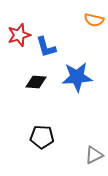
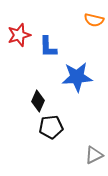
blue L-shape: moved 2 px right; rotated 15 degrees clockwise
black diamond: moved 2 px right, 19 px down; rotated 70 degrees counterclockwise
black pentagon: moved 9 px right, 10 px up; rotated 10 degrees counterclockwise
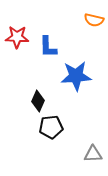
red star: moved 2 px left, 2 px down; rotated 20 degrees clockwise
blue star: moved 1 px left, 1 px up
gray triangle: moved 1 px left, 1 px up; rotated 24 degrees clockwise
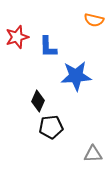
red star: rotated 20 degrees counterclockwise
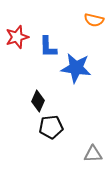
blue star: moved 8 px up; rotated 12 degrees clockwise
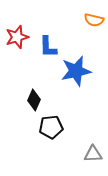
blue star: moved 3 px down; rotated 20 degrees counterclockwise
black diamond: moved 4 px left, 1 px up
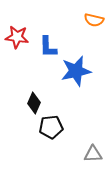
red star: rotated 25 degrees clockwise
black diamond: moved 3 px down
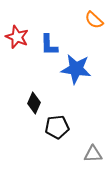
orange semicircle: rotated 30 degrees clockwise
red star: rotated 15 degrees clockwise
blue L-shape: moved 1 px right, 2 px up
blue star: moved 2 px up; rotated 20 degrees clockwise
black pentagon: moved 6 px right
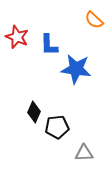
black diamond: moved 9 px down
gray triangle: moved 9 px left, 1 px up
